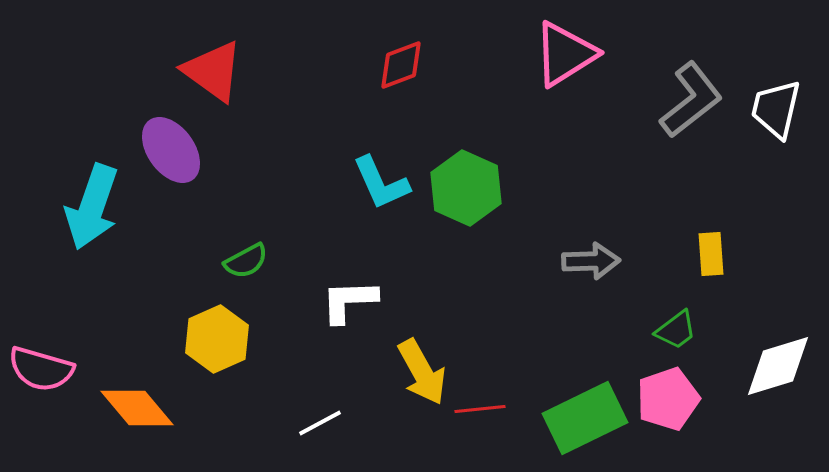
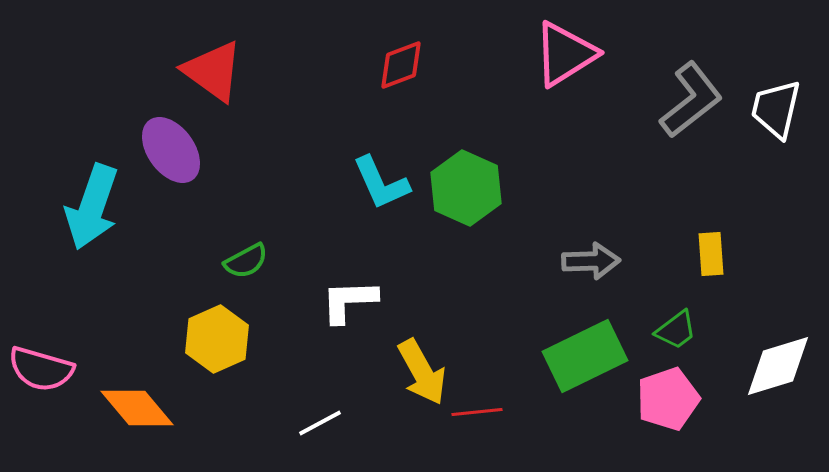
red line: moved 3 px left, 3 px down
green rectangle: moved 62 px up
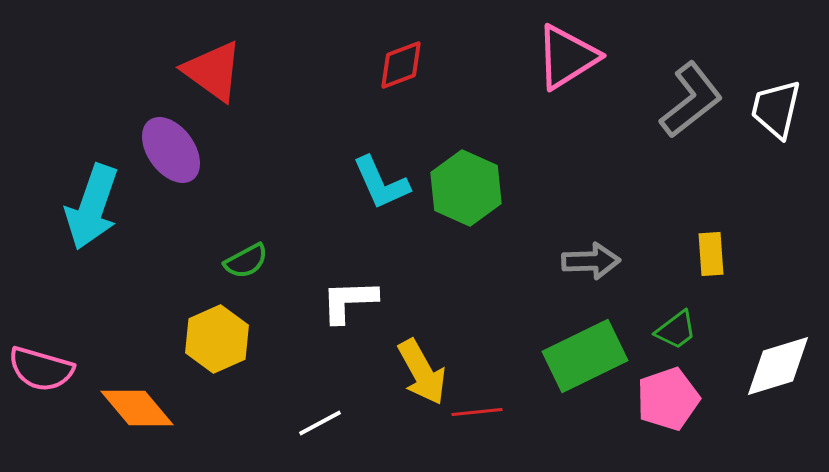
pink triangle: moved 2 px right, 3 px down
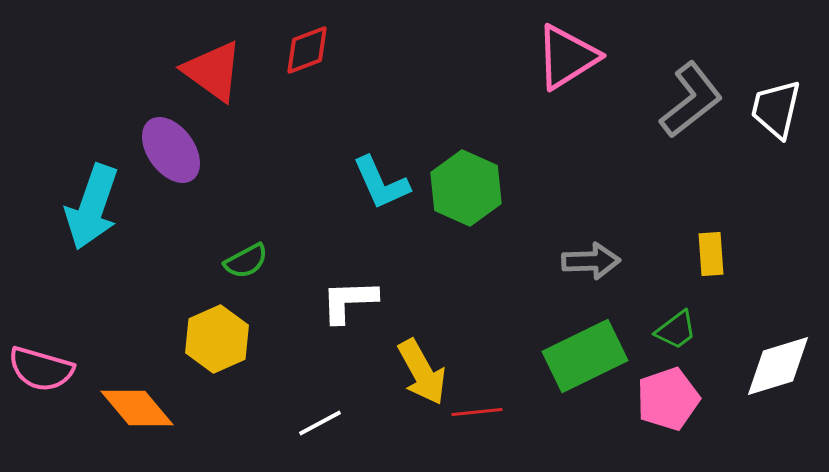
red diamond: moved 94 px left, 15 px up
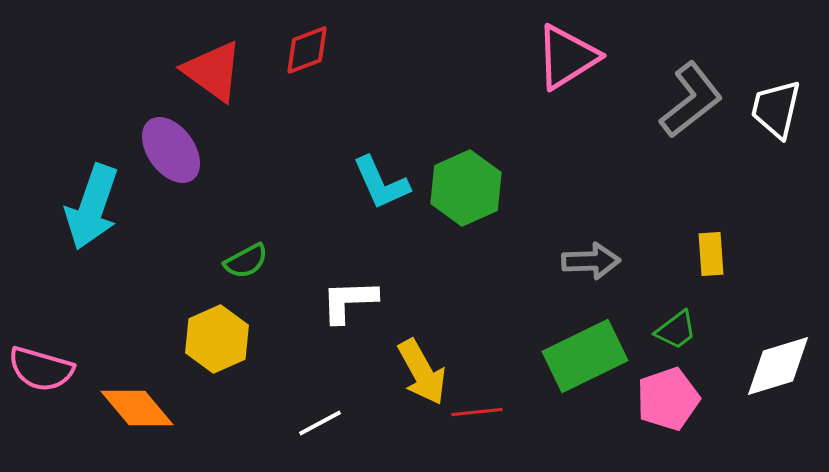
green hexagon: rotated 12 degrees clockwise
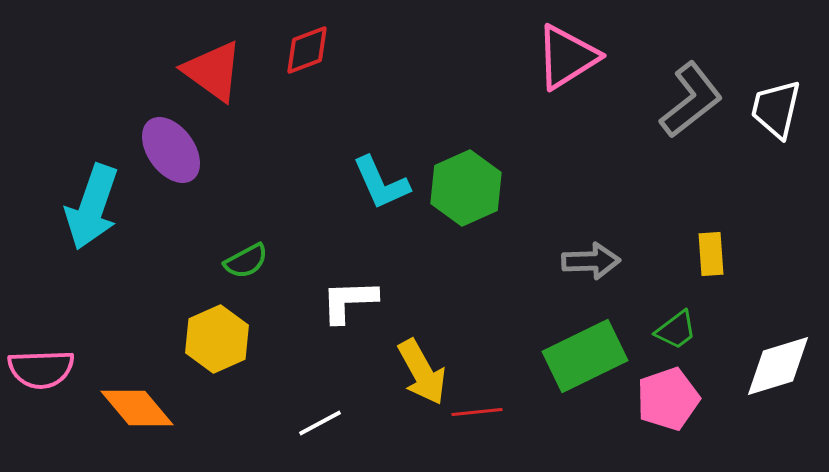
pink semicircle: rotated 18 degrees counterclockwise
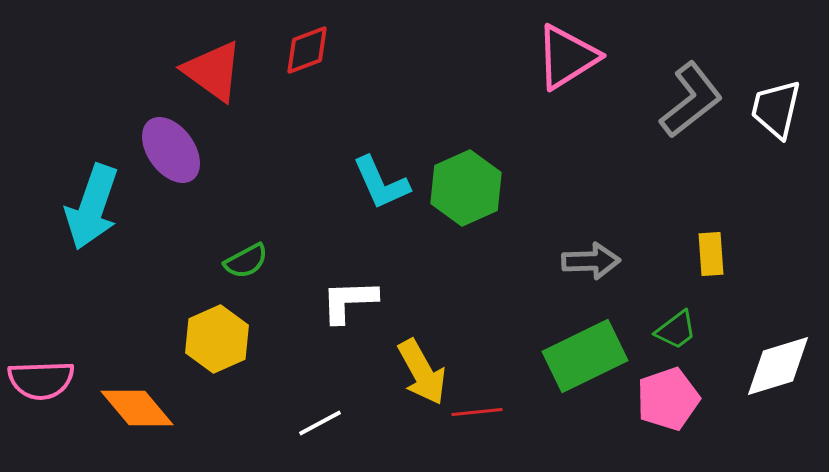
pink semicircle: moved 11 px down
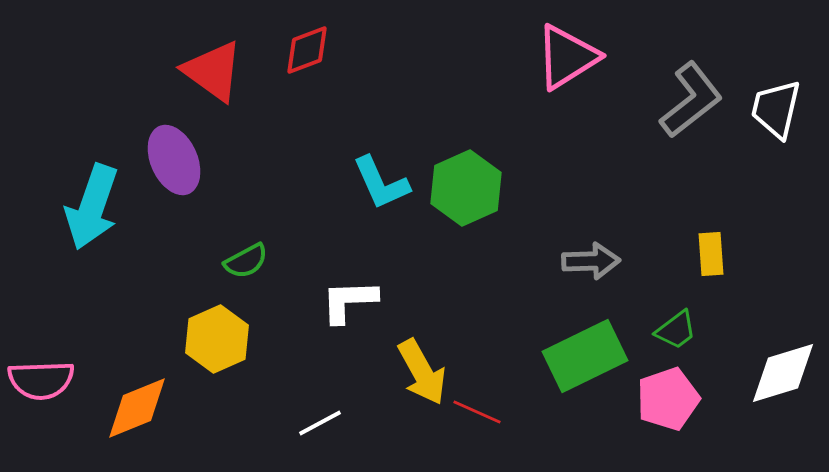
purple ellipse: moved 3 px right, 10 px down; rotated 12 degrees clockwise
white diamond: moved 5 px right, 7 px down
orange diamond: rotated 72 degrees counterclockwise
red line: rotated 30 degrees clockwise
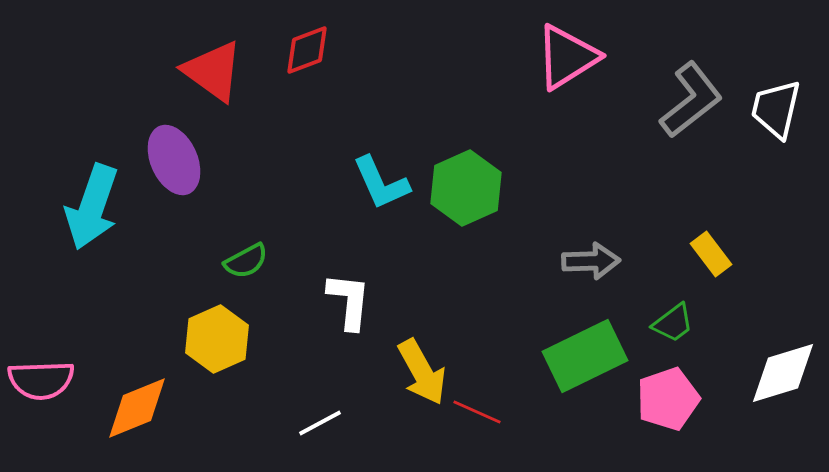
yellow rectangle: rotated 33 degrees counterclockwise
white L-shape: rotated 98 degrees clockwise
green trapezoid: moved 3 px left, 7 px up
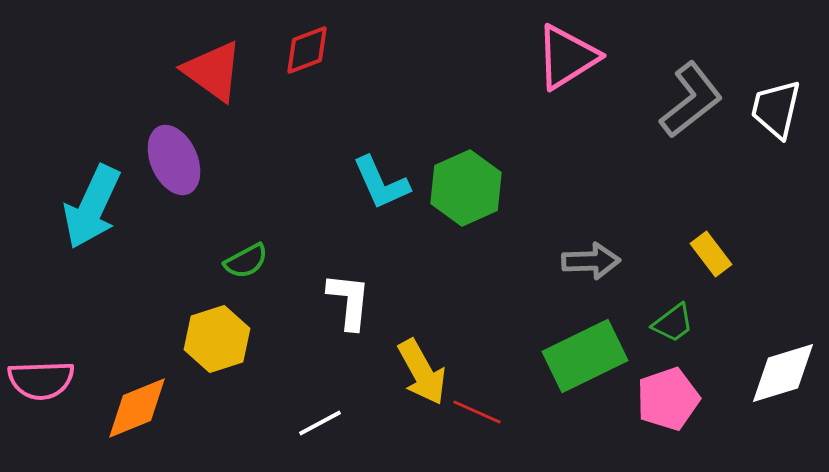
cyan arrow: rotated 6 degrees clockwise
yellow hexagon: rotated 6 degrees clockwise
